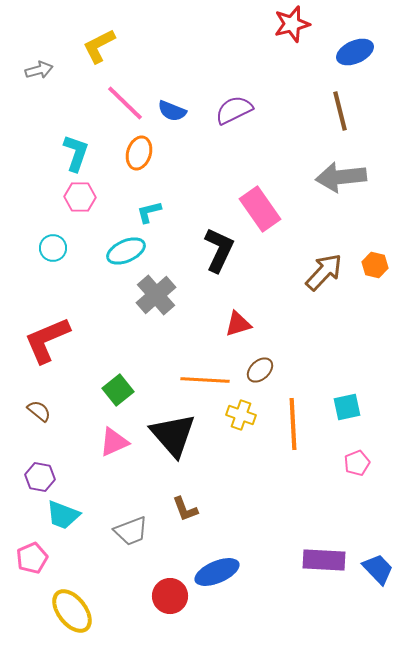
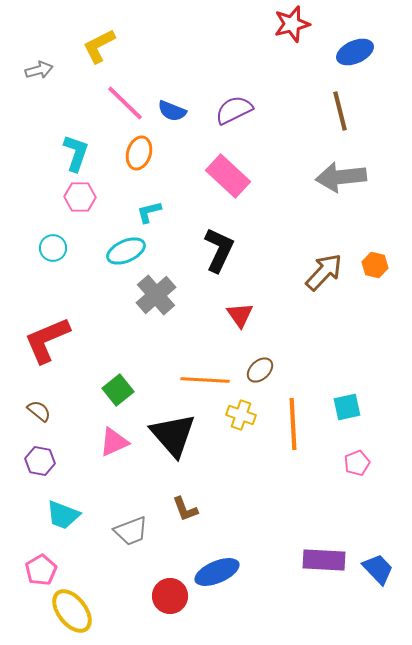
pink rectangle at (260, 209): moved 32 px left, 33 px up; rotated 12 degrees counterclockwise
red triangle at (238, 324): moved 2 px right, 9 px up; rotated 48 degrees counterclockwise
purple hexagon at (40, 477): moved 16 px up
pink pentagon at (32, 558): moved 9 px right, 12 px down; rotated 8 degrees counterclockwise
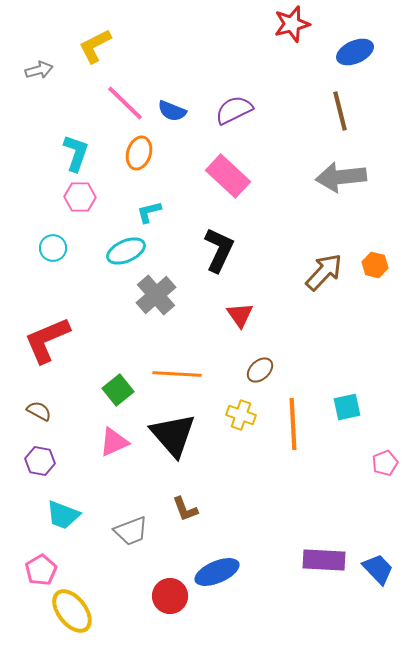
yellow L-shape at (99, 46): moved 4 px left
orange line at (205, 380): moved 28 px left, 6 px up
brown semicircle at (39, 411): rotated 10 degrees counterclockwise
pink pentagon at (357, 463): moved 28 px right
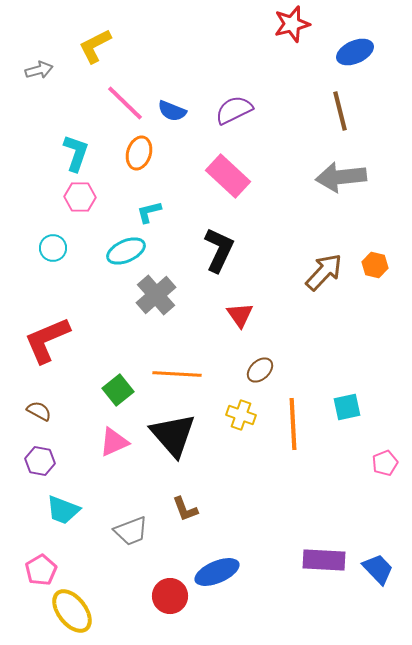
cyan trapezoid at (63, 515): moved 5 px up
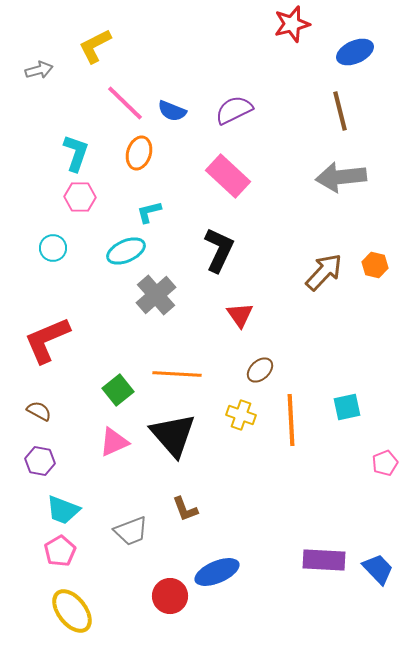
orange line at (293, 424): moved 2 px left, 4 px up
pink pentagon at (41, 570): moved 19 px right, 19 px up
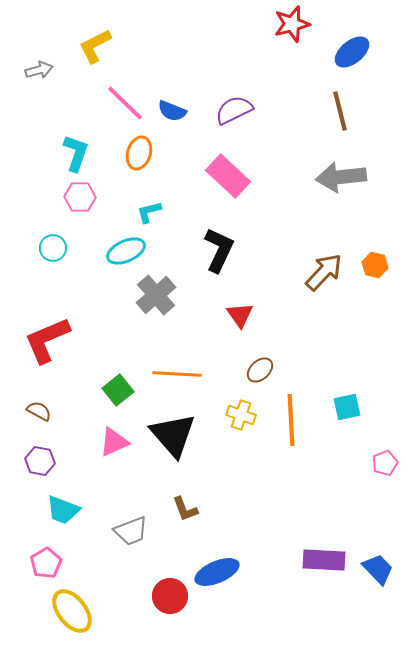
blue ellipse at (355, 52): moved 3 px left; rotated 15 degrees counterclockwise
pink pentagon at (60, 551): moved 14 px left, 12 px down
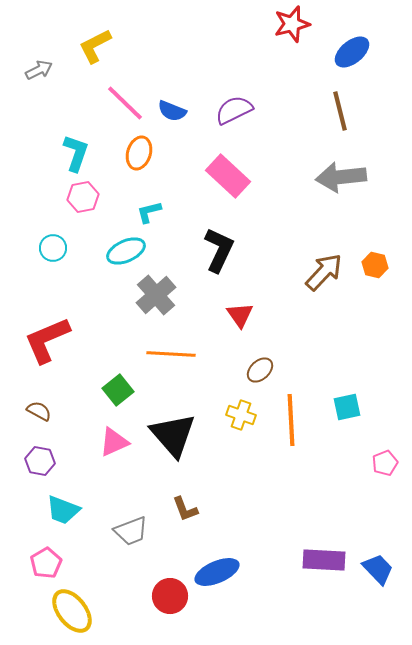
gray arrow at (39, 70): rotated 12 degrees counterclockwise
pink hexagon at (80, 197): moved 3 px right; rotated 12 degrees counterclockwise
orange line at (177, 374): moved 6 px left, 20 px up
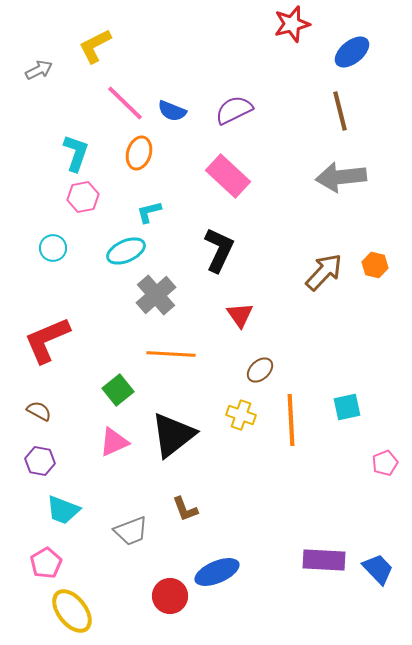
black triangle at (173, 435): rotated 33 degrees clockwise
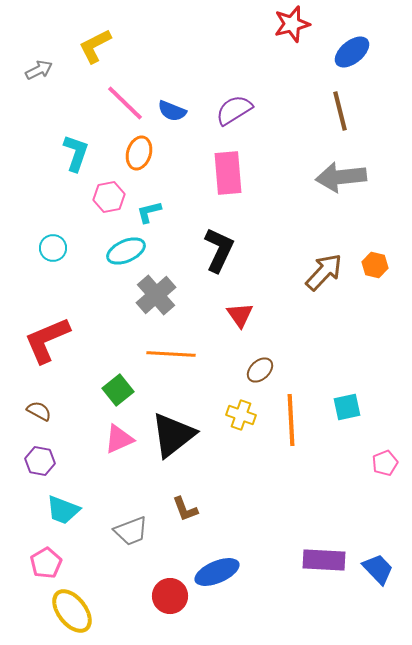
purple semicircle at (234, 110): rotated 6 degrees counterclockwise
pink rectangle at (228, 176): moved 3 px up; rotated 42 degrees clockwise
pink hexagon at (83, 197): moved 26 px right
pink triangle at (114, 442): moved 5 px right, 3 px up
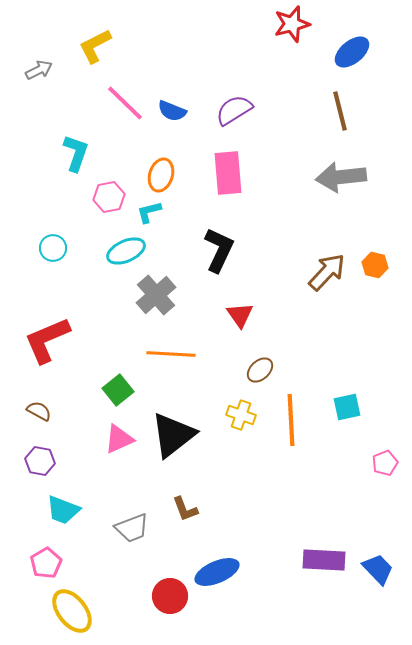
orange ellipse at (139, 153): moved 22 px right, 22 px down
brown arrow at (324, 272): moved 3 px right
gray trapezoid at (131, 531): moved 1 px right, 3 px up
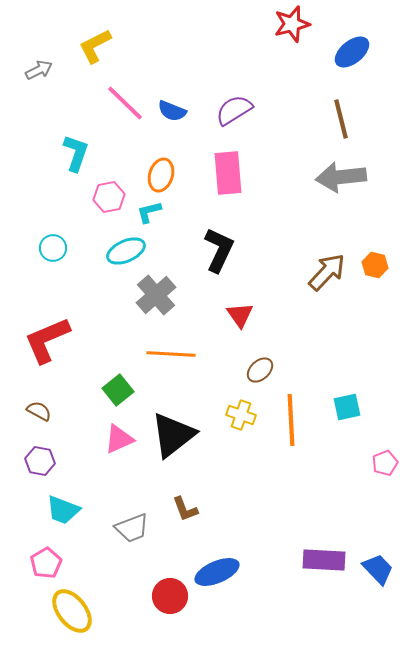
brown line at (340, 111): moved 1 px right, 8 px down
